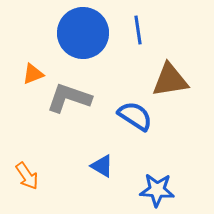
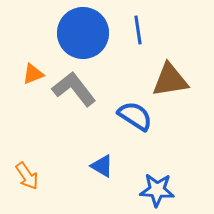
gray L-shape: moved 5 px right, 9 px up; rotated 33 degrees clockwise
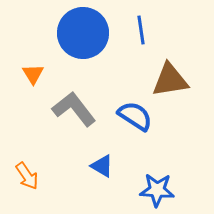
blue line: moved 3 px right
orange triangle: rotated 40 degrees counterclockwise
gray L-shape: moved 20 px down
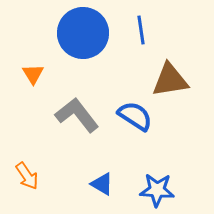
gray L-shape: moved 3 px right, 6 px down
blue triangle: moved 18 px down
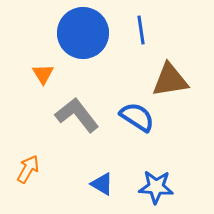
orange triangle: moved 10 px right
blue semicircle: moved 2 px right, 1 px down
orange arrow: moved 1 px right, 7 px up; rotated 116 degrees counterclockwise
blue star: moved 1 px left, 3 px up
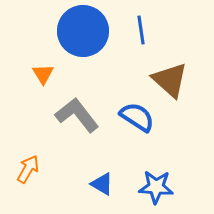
blue circle: moved 2 px up
brown triangle: rotated 51 degrees clockwise
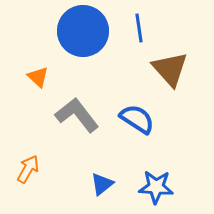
blue line: moved 2 px left, 2 px up
orange triangle: moved 5 px left, 3 px down; rotated 15 degrees counterclockwise
brown triangle: moved 11 px up; rotated 6 degrees clockwise
blue semicircle: moved 2 px down
blue triangle: rotated 50 degrees clockwise
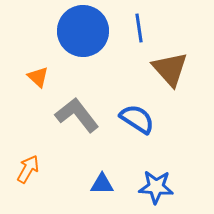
blue triangle: rotated 40 degrees clockwise
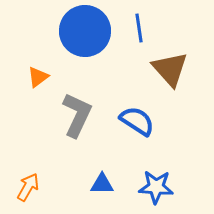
blue circle: moved 2 px right
orange triangle: rotated 40 degrees clockwise
gray L-shape: rotated 63 degrees clockwise
blue semicircle: moved 2 px down
orange arrow: moved 18 px down
